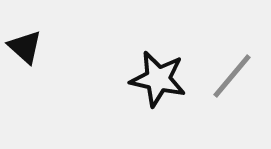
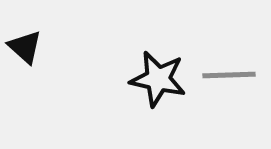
gray line: moved 3 px left, 1 px up; rotated 48 degrees clockwise
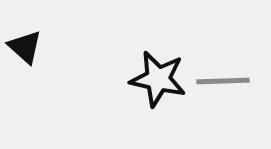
gray line: moved 6 px left, 6 px down
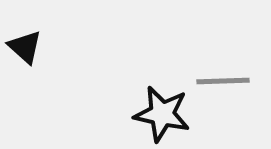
black star: moved 4 px right, 35 px down
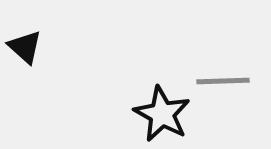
black star: rotated 16 degrees clockwise
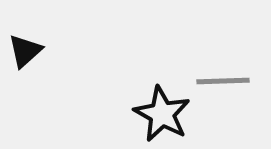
black triangle: moved 4 px down; rotated 36 degrees clockwise
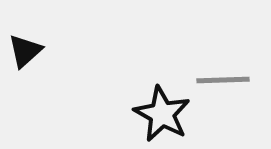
gray line: moved 1 px up
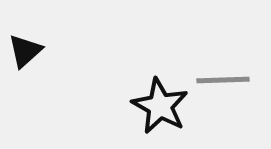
black star: moved 2 px left, 8 px up
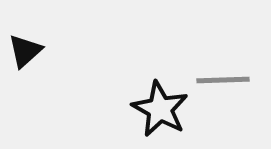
black star: moved 3 px down
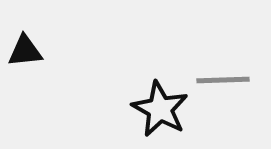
black triangle: rotated 36 degrees clockwise
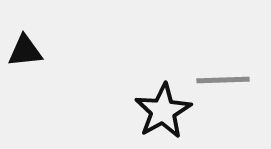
black star: moved 3 px right, 2 px down; rotated 14 degrees clockwise
